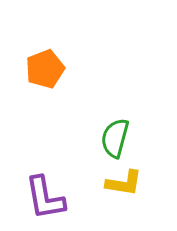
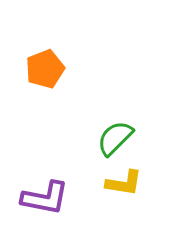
green semicircle: rotated 30 degrees clockwise
purple L-shape: rotated 69 degrees counterclockwise
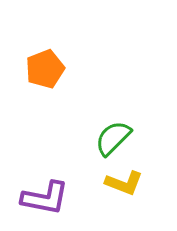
green semicircle: moved 2 px left
yellow L-shape: rotated 12 degrees clockwise
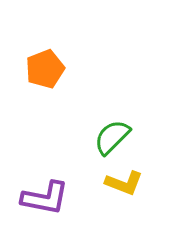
green semicircle: moved 1 px left, 1 px up
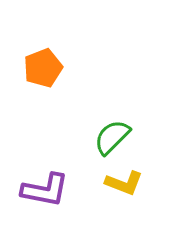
orange pentagon: moved 2 px left, 1 px up
purple L-shape: moved 8 px up
